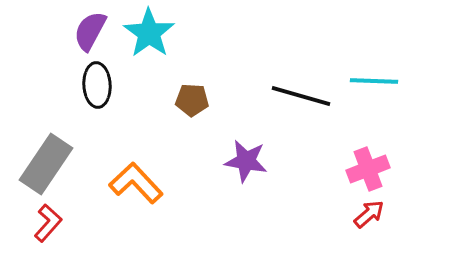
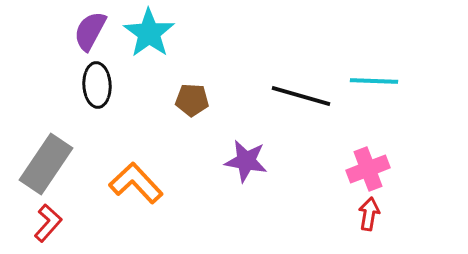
red arrow: rotated 40 degrees counterclockwise
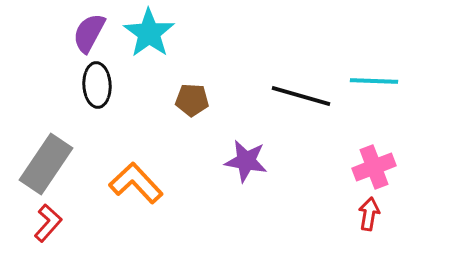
purple semicircle: moved 1 px left, 2 px down
pink cross: moved 6 px right, 2 px up
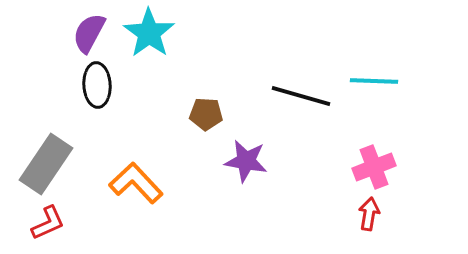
brown pentagon: moved 14 px right, 14 px down
red L-shape: rotated 24 degrees clockwise
